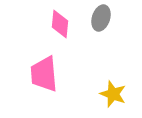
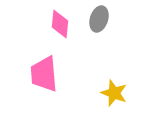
gray ellipse: moved 2 px left, 1 px down
yellow star: moved 1 px right, 1 px up
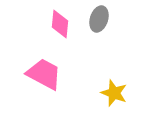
pink trapezoid: rotated 123 degrees clockwise
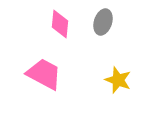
gray ellipse: moved 4 px right, 3 px down
yellow star: moved 4 px right, 13 px up
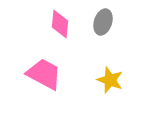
yellow star: moved 8 px left
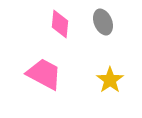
gray ellipse: rotated 40 degrees counterclockwise
yellow star: rotated 16 degrees clockwise
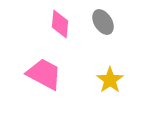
gray ellipse: rotated 10 degrees counterclockwise
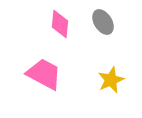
yellow star: moved 1 px right; rotated 12 degrees clockwise
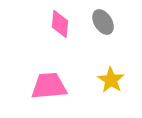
pink trapezoid: moved 5 px right, 12 px down; rotated 33 degrees counterclockwise
yellow star: rotated 16 degrees counterclockwise
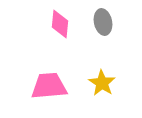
gray ellipse: rotated 20 degrees clockwise
yellow star: moved 9 px left, 3 px down
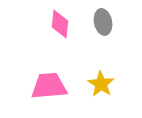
yellow star: moved 1 px left, 1 px down
